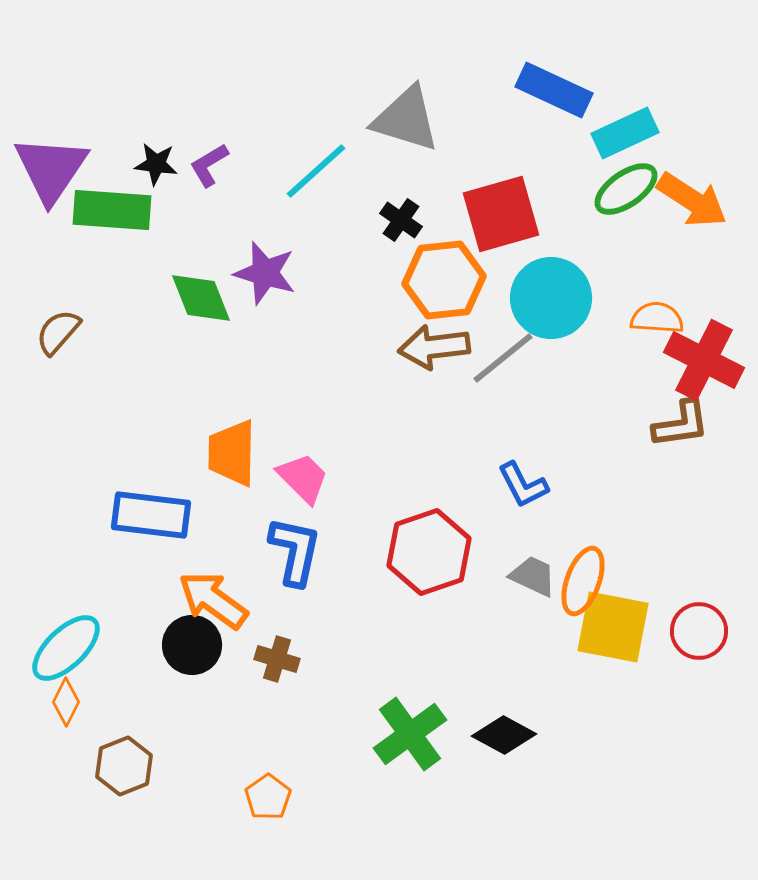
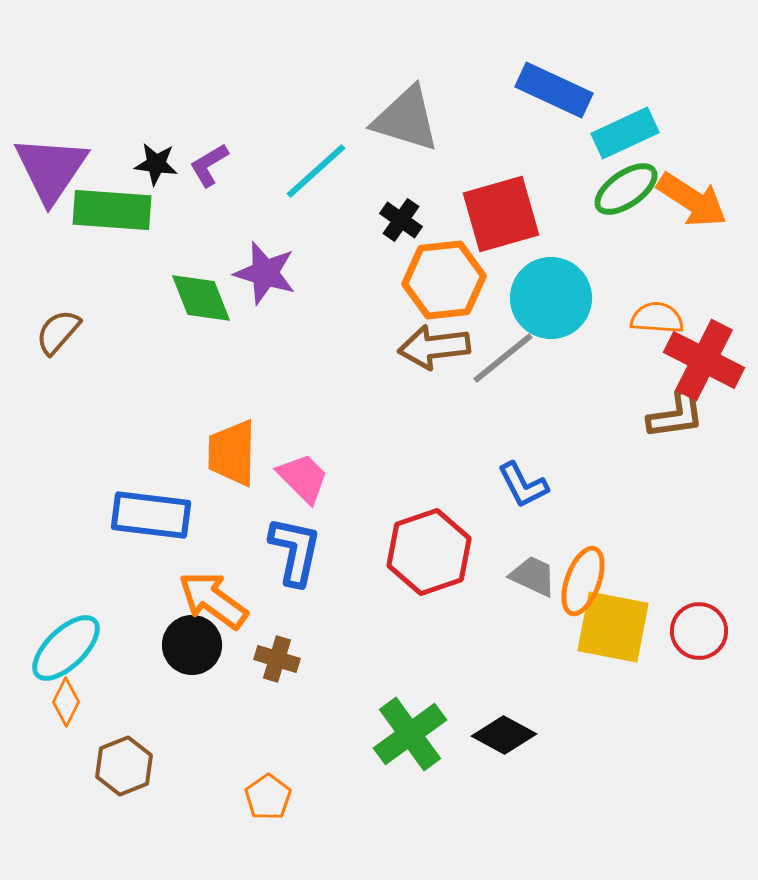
brown L-shape at (681, 424): moved 5 px left, 9 px up
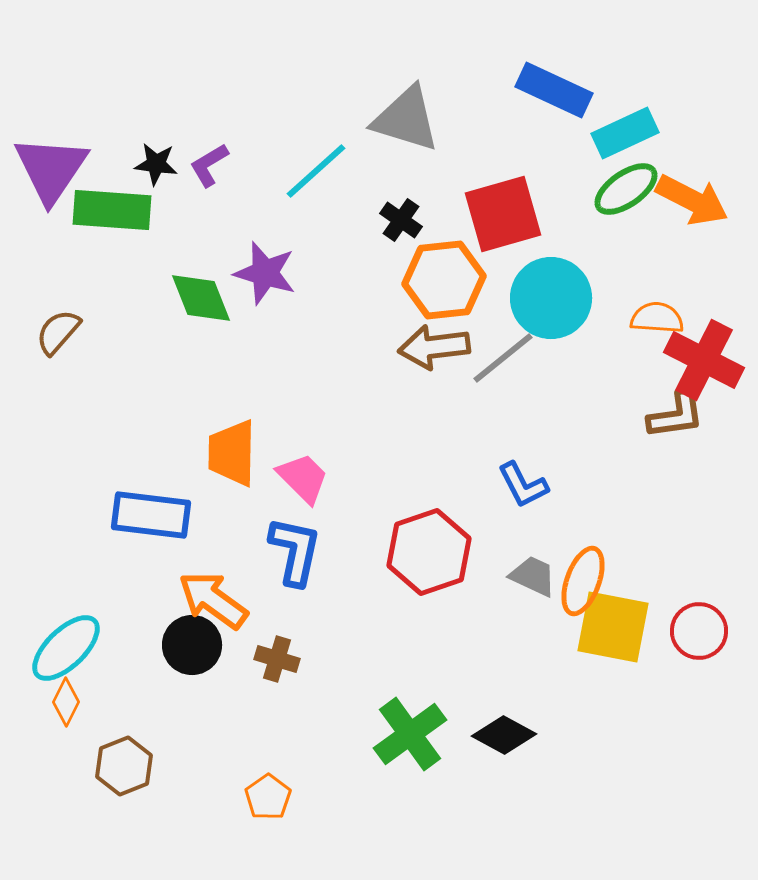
orange arrow at (692, 200): rotated 6 degrees counterclockwise
red square at (501, 214): moved 2 px right
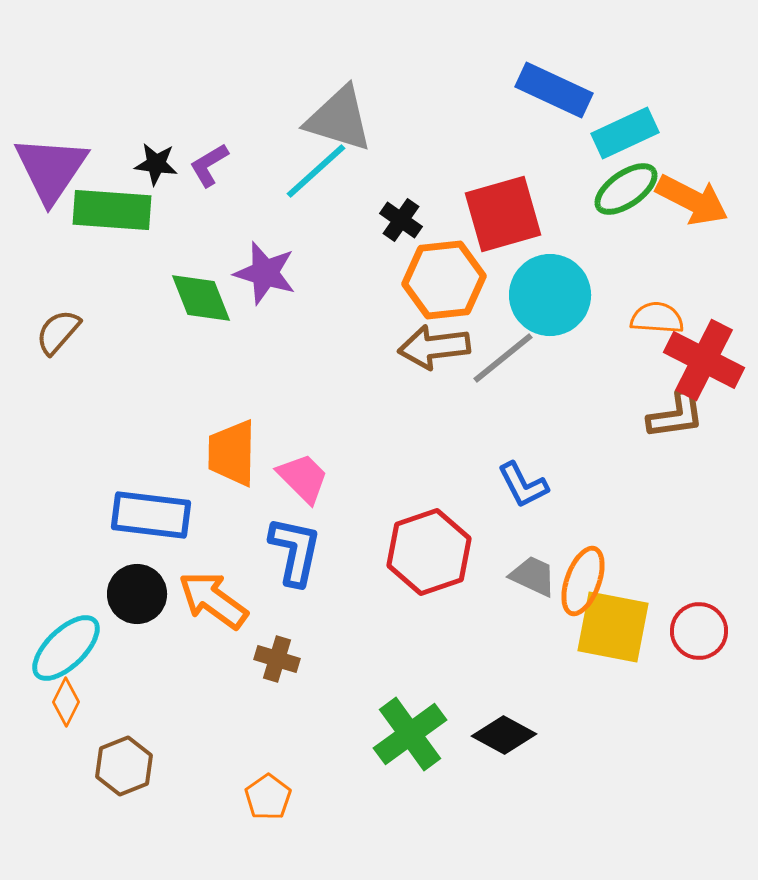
gray triangle at (406, 119): moved 67 px left
cyan circle at (551, 298): moved 1 px left, 3 px up
black circle at (192, 645): moved 55 px left, 51 px up
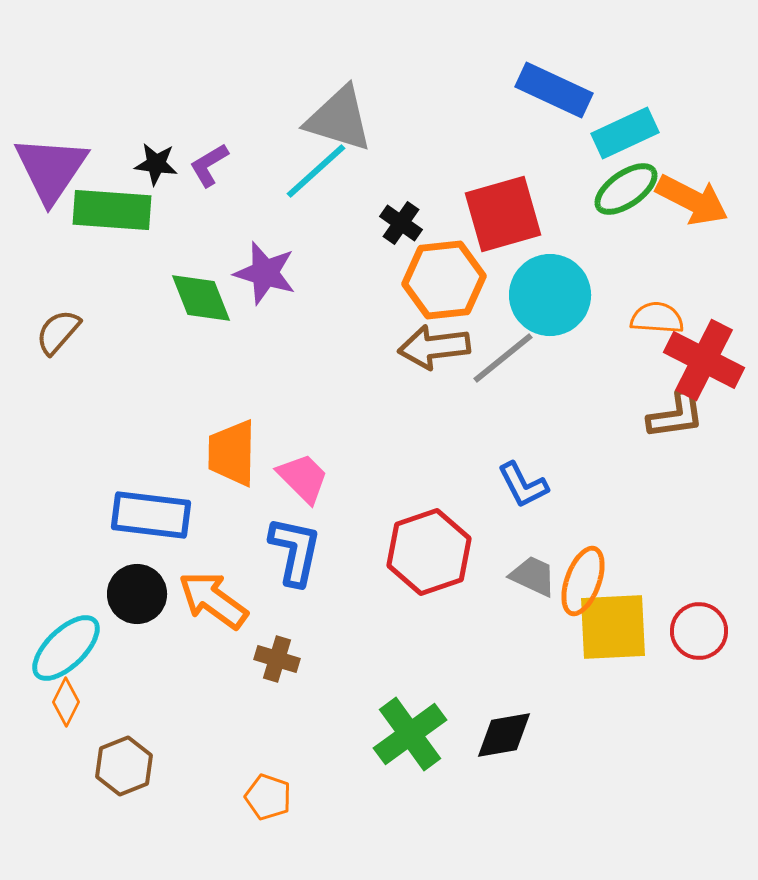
black cross at (401, 220): moved 3 px down
yellow square at (613, 627): rotated 14 degrees counterclockwise
black diamond at (504, 735): rotated 38 degrees counterclockwise
orange pentagon at (268, 797): rotated 18 degrees counterclockwise
